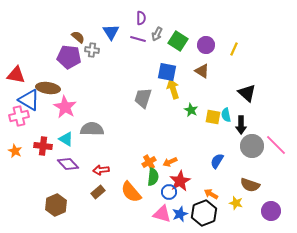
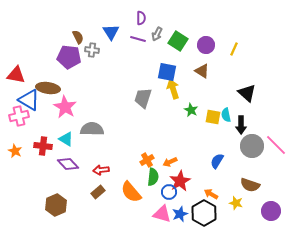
brown semicircle at (78, 37): rotated 24 degrees clockwise
orange cross at (149, 162): moved 2 px left, 2 px up
black hexagon at (204, 213): rotated 10 degrees counterclockwise
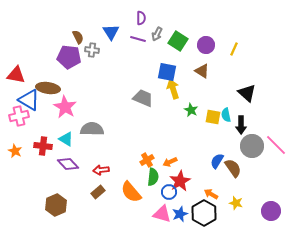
gray trapezoid at (143, 98): rotated 95 degrees clockwise
brown semicircle at (250, 185): moved 17 px left, 17 px up; rotated 144 degrees counterclockwise
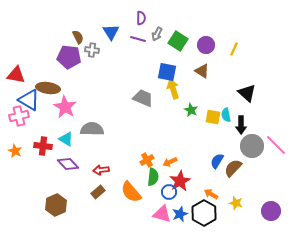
brown semicircle at (233, 168): rotated 102 degrees counterclockwise
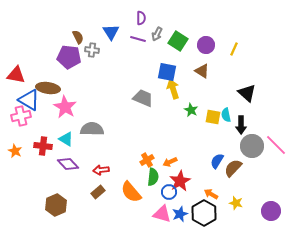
pink cross at (19, 116): moved 2 px right
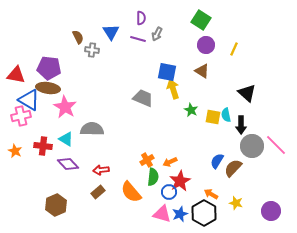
green square at (178, 41): moved 23 px right, 21 px up
purple pentagon at (69, 57): moved 20 px left, 11 px down
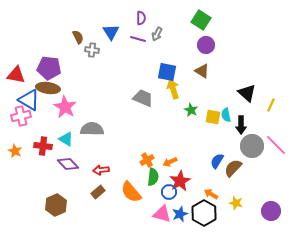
yellow line at (234, 49): moved 37 px right, 56 px down
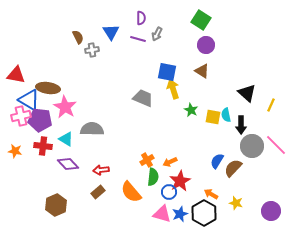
gray cross at (92, 50): rotated 16 degrees counterclockwise
purple pentagon at (49, 68): moved 9 px left, 52 px down
orange star at (15, 151): rotated 16 degrees counterclockwise
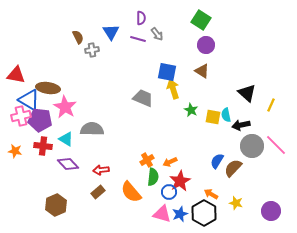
gray arrow at (157, 34): rotated 64 degrees counterclockwise
black arrow at (241, 125): rotated 78 degrees clockwise
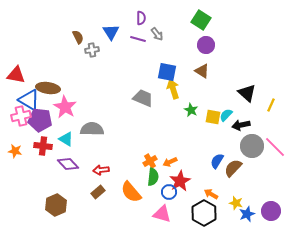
cyan semicircle at (226, 115): rotated 56 degrees clockwise
pink line at (276, 145): moved 1 px left, 2 px down
orange cross at (147, 160): moved 3 px right, 1 px down
blue star at (180, 214): moved 67 px right
